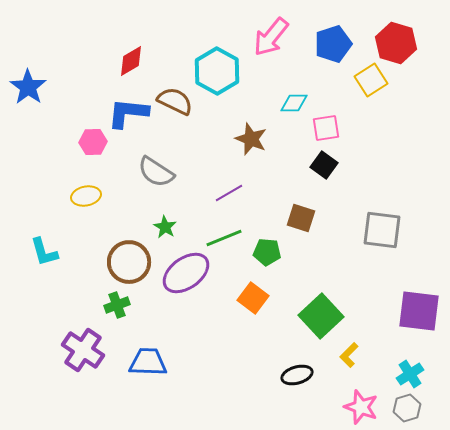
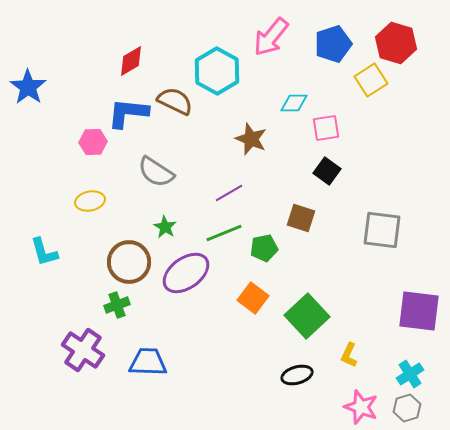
black square: moved 3 px right, 6 px down
yellow ellipse: moved 4 px right, 5 px down
green line: moved 5 px up
green pentagon: moved 3 px left, 4 px up; rotated 16 degrees counterclockwise
green square: moved 14 px left
yellow L-shape: rotated 20 degrees counterclockwise
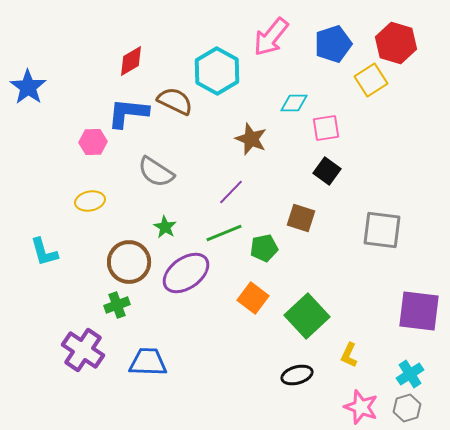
purple line: moved 2 px right, 1 px up; rotated 16 degrees counterclockwise
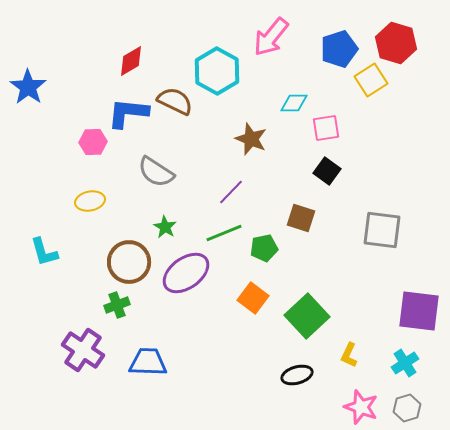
blue pentagon: moved 6 px right, 5 px down
cyan cross: moved 5 px left, 11 px up
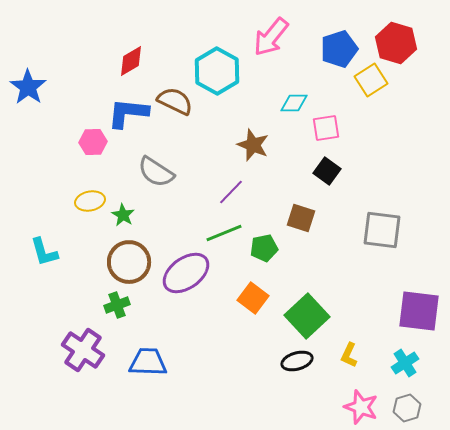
brown star: moved 2 px right, 6 px down
green star: moved 42 px left, 12 px up
black ellipse: moved 14 px up
